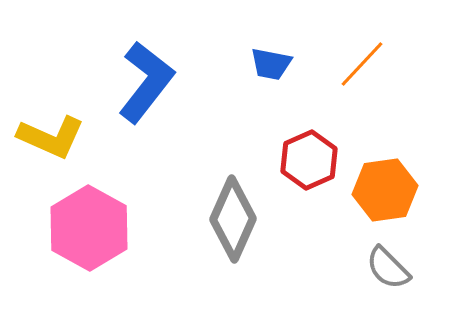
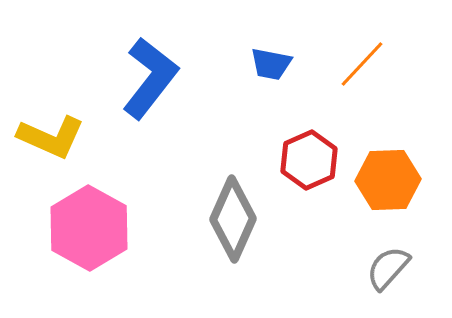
blue L-shape: moved 4 px right, 4 px up
orange hexagon: moved 3 px right, 10 px up; rotated 6 degrees clockwise
gray semicircle: rotated 87 degrees clockwise
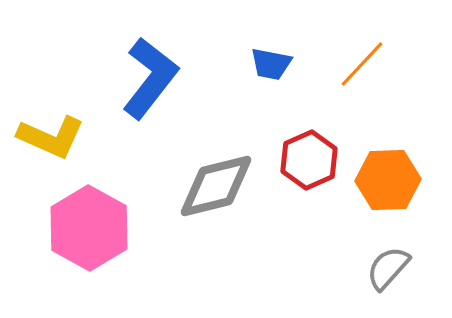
gray diamond: moved 17 px left, 33 px up; rotated 52 degrees clockwise
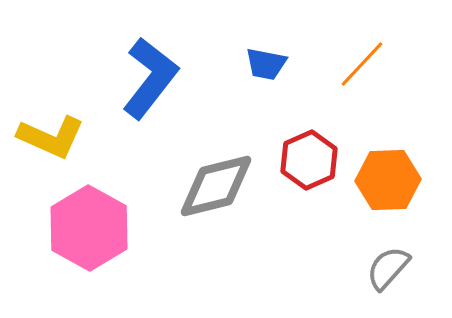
blue trapezoid: moved 5 px left
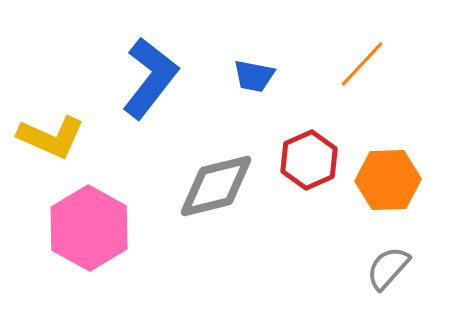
blue trapezoid: moved 12 px left, 12 px down
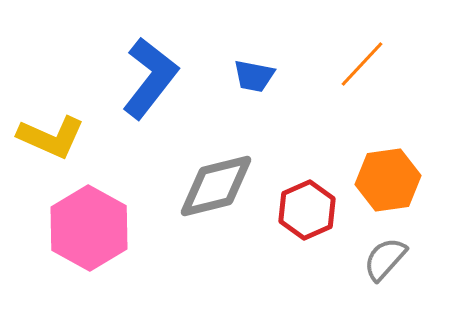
red hexagon: moved 2 px left, 50 px down
orange hexagon: rotated 6 degrees counterclockwise
gray semicircle: moved 3 px left, 9 px up
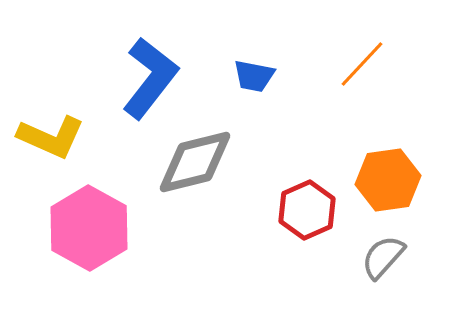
gray diamond: moved 21 px left, 24 px up
gray semicircle: moved 2 px left, 2 px up
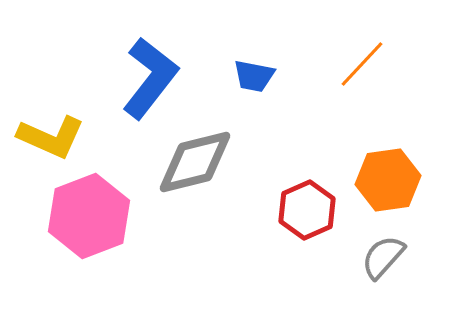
pink hexagon: moved 12 px up; rotated 10 degrees clockwise
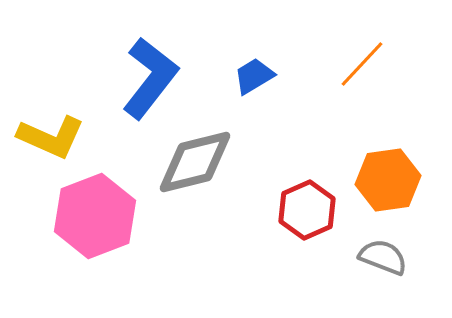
blue trapezoid: rotated 138 degrees clockwise
pink hexagon: moved 6 px right
gray semicircle: rotated 69 degrees clockwise
